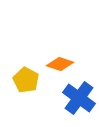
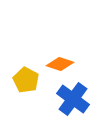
blue cross: moved 6 px left, 1 px down
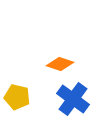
yellow pentagon: moved 9 px left, 17 px down; rotated 15 degrees counterclockwise
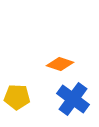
yellow pentagon: rotated 10 degrees counterclockwise
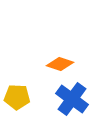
blue cross: moved 1 px left
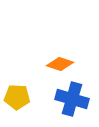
blue cross: rotated 20 degrees counterclockwise
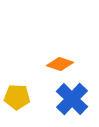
blue cross: rotated 28 degrees clockwise
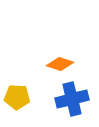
blue cross: rotated 32 degrees clockwise
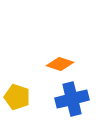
yellow pentagon: rotated 15 degrees clockwise
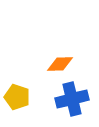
orange diamond: rotated 20 degrees counterclockwise
